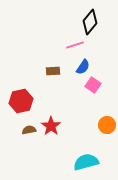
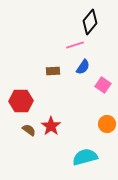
pink square: moved 10 px right
red hexagon: rotated 10 degrees clockwise
orange circle: moved 1 px up
brown semicircle: rotated 48 degrees clockwise
cyan semicircle: moved 1 px left, 5 px up
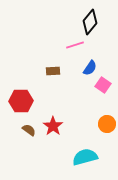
blue semicircle: moved 7 px right, 1 px down
red star: moved 2 px right
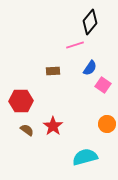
brown semicircle: moved 2 px left
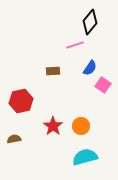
red hexagon: rotated 10 degrees counterclockwise
orange circle: moved 26 px left, 2 px down
brown semicircle: moved 13 px left, 9 px down; rotated 48 degrees counterclockwise
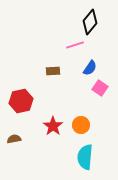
pink square: moved 3 px left, 3 px down
orange circle: moved 1 px up
cyan semicircle: rotated 70 degrees counterclockwise
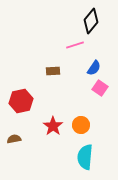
black diamond: moved 1 px right, 1 px up
blue semicircle: moved 4 px right
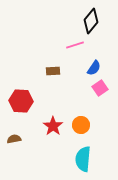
pink square: rotated 21 degrees clockwise
red hexagon: rotated 15 degrees clockwise
cyan semicircle: moved 2 px left, 2 px down
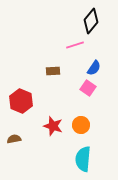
pink square: moved 12 px left; rotated 21 degrees counterclockwise
red hexagon: rotated 20 degrees clockwise
red star: rotated 18 degrees counterclockwise
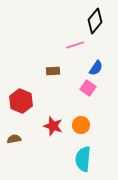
black diamond: moved 4 px right
blue semicircle: moved 2 px right
